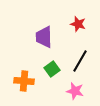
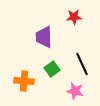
red star: moved 4 px left, 7 px up; rotated 21 degrees counterclockwise
black line: moved 2 px right, 3 px down; rotated 55 degrees counterclockwise
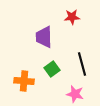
red star: moved 2 px left
black line: rotated 10 degrees clockwise
pink star: moved 3 px down
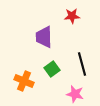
red star: moved 1 px up
orange cross: rotated 18 degrees clockwise
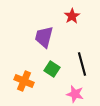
red star: rotated 28 degrees counterclockwise
purple trapezoid: rotated 15 degrees clockwise
green square: rotated 21 degrees counterclockwise
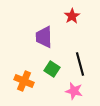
purple trapezoid: rotated 15 degrees counterclockwise
black line: moved 2 px left
pink star: moved 1 px left, 3 px up
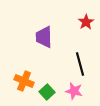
red star: moved 14 px right, 6 px down
green square: moved 5 px left, 23 px down; rotated 14 degrees clockwise
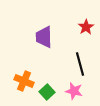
red star: moved 5 px down
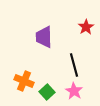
black line: moved 6 px left, 1 px down
pink star: rotated 18 degrees clockwise
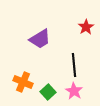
purple trapezoid: moved 4 px left, 2 px down; rotated 120 degrees counterclockwise
black line: rotated 10 degrees clockwise
orange cross: moved 1 px left, 1 px down
green square: moved 1 px right
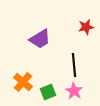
red star: rotated 21 degrees clockwise
orange cross: rotated 18 degrees clockwise
green square: rotated 21 degrees clockwise
